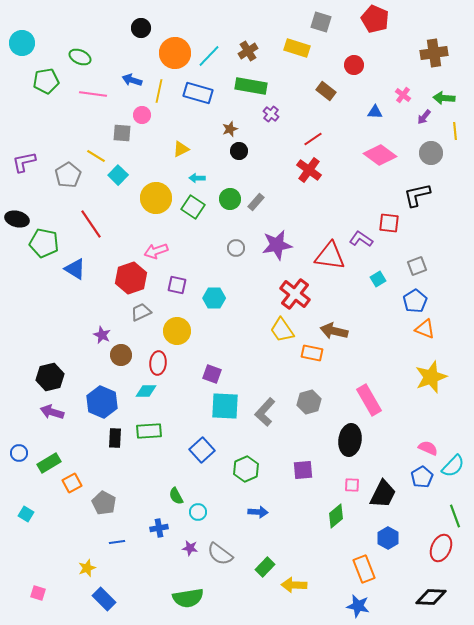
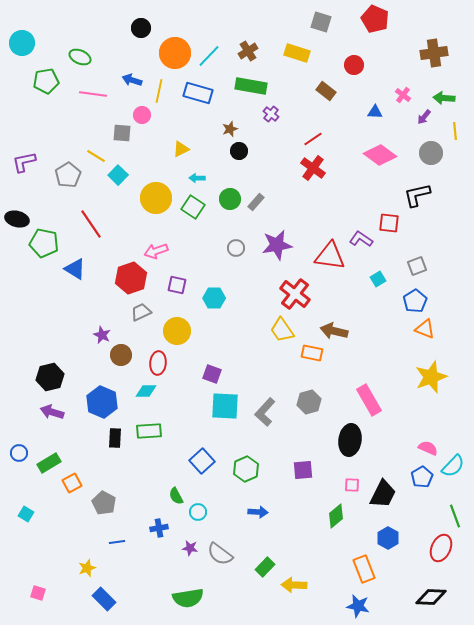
yellow rectangle at (297, 48): moved 5 px down
red cross at (309, 170): moved 4 px right, 2 px up
blue square at (202, 450): moved 11 px down
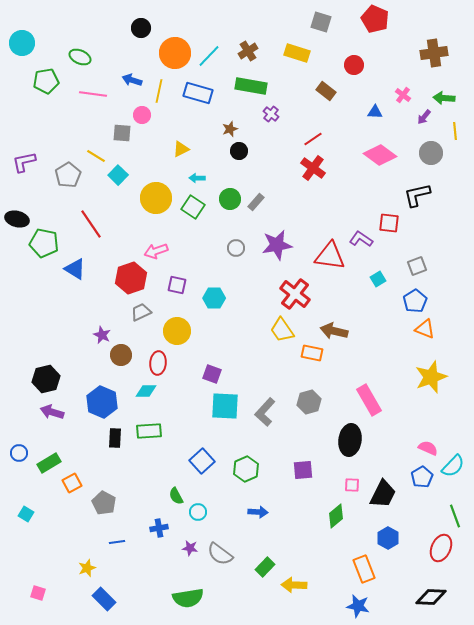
black hexagon at (50, 377): moved 4 px left, 2 px down
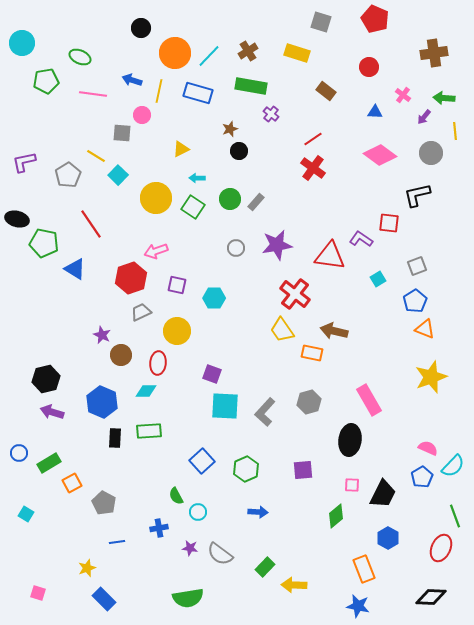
red circle at (354, 65): moved 15 px right, 2 px down
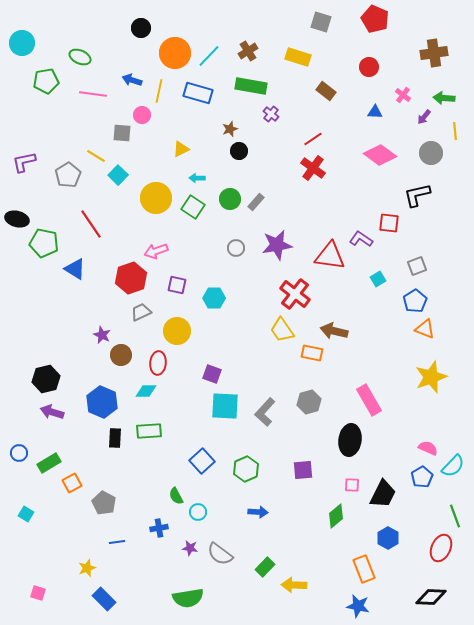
yellow rectangle at (297, 53): moved 1 px right, 4 px down
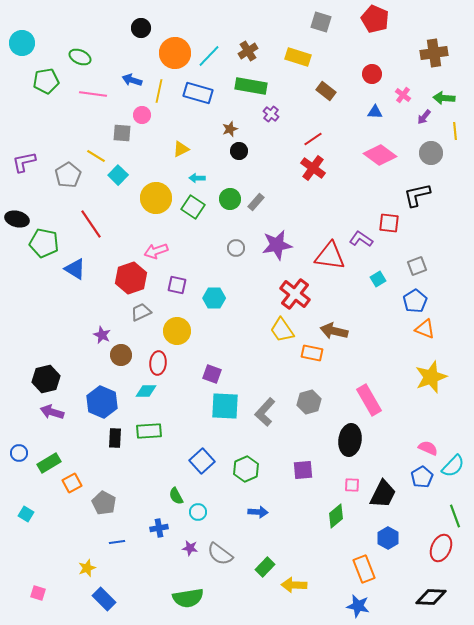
red circle at (369, 67): moved 3 px right, 7 px down
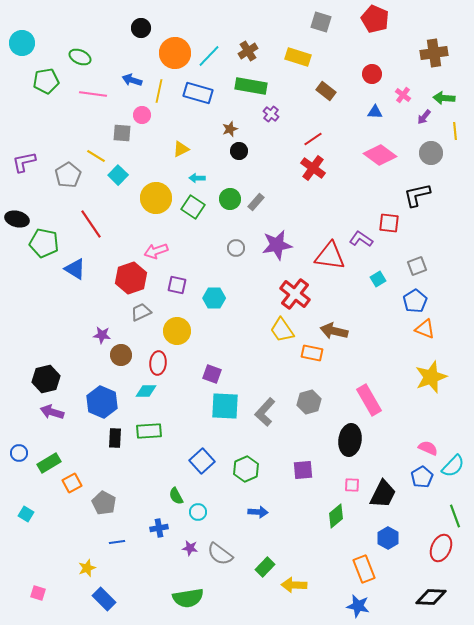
purple star at (102, 335): rotated 18 degrees counterclockwise
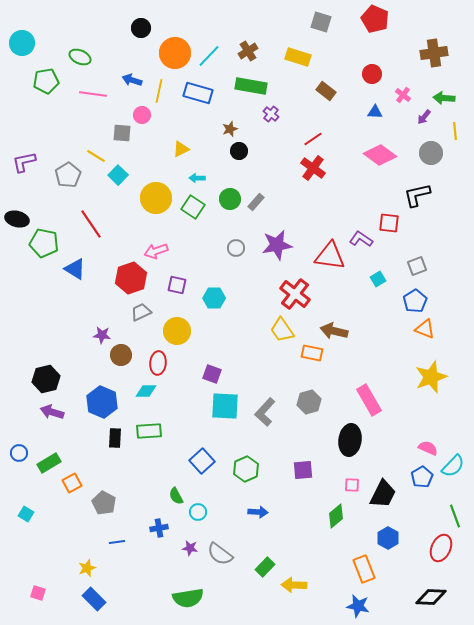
blue rectangle at (104, 599): moved 10 px left
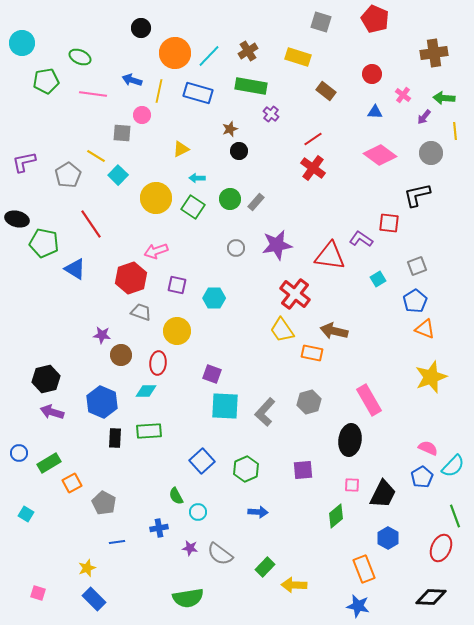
gray trapezoid at (141, 312): rotated 45 degrees clockwise
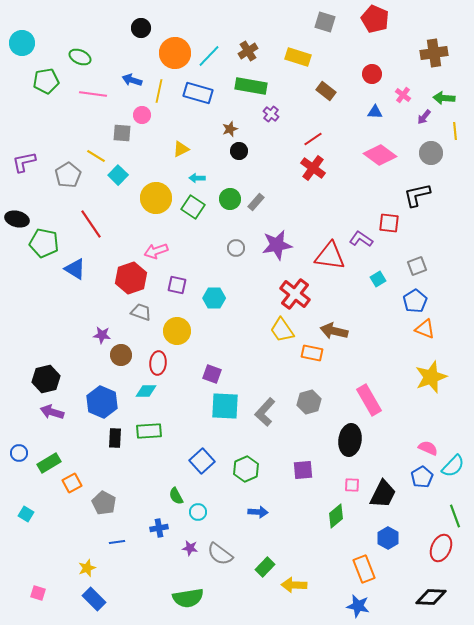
gray square at (321, 22): moved 4 px right
